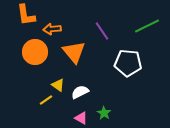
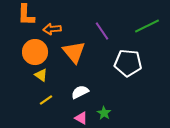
orange L-shape: rotated 10 degrees clockwise
yellow triangle: moved 17 px left, 10 px up
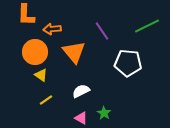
white semicircle: moved 1 px right, 1 px up
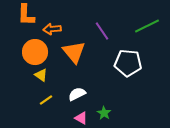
white semicircle: moved 4 px left, 3 px down
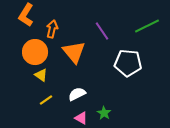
orange L-shape: rotated 30 degrees clockwise
orange arrow: rotated 108 degrees clockwise
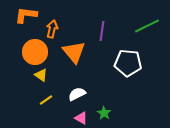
orange L-shape: rotated 65 degrees clockwise
purple line: rotated 42 degrees clockwise
